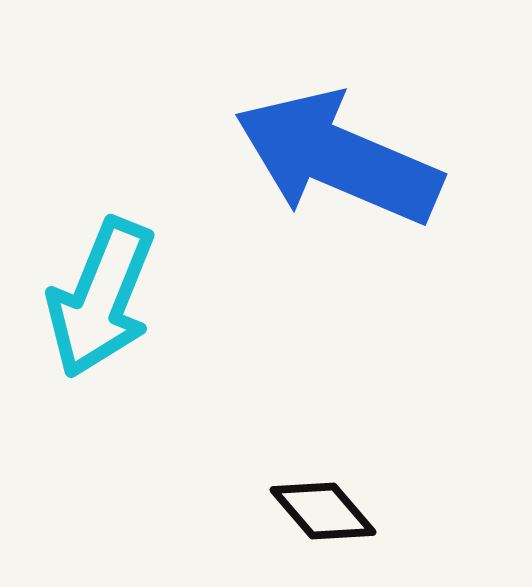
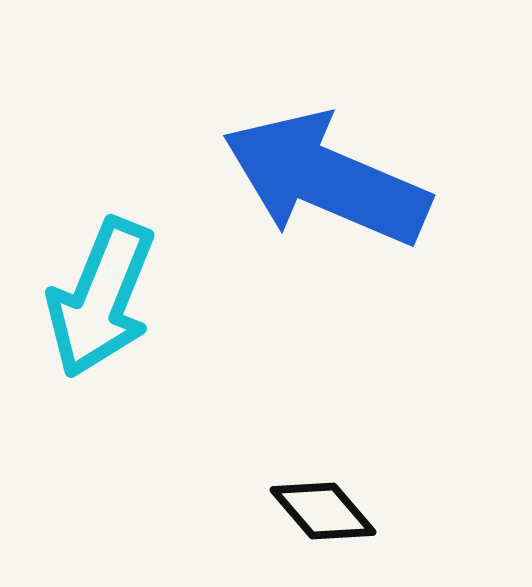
blue arrow: moved 12 px left, 21 px down
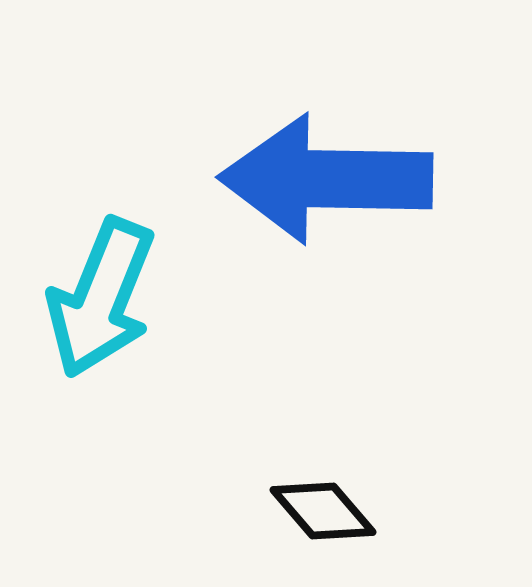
blue arrow: rotated 22 degrees counterclockwise
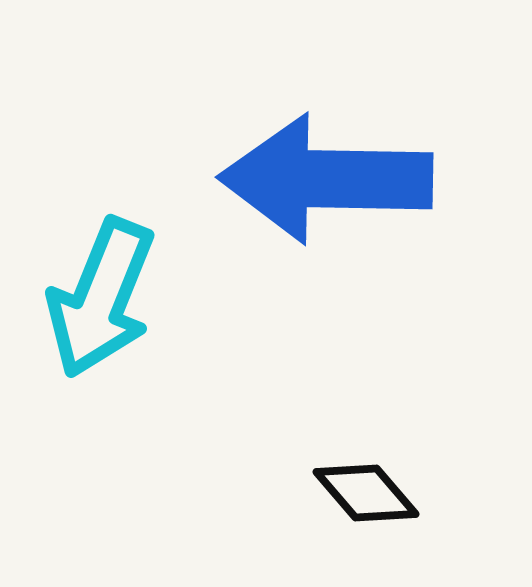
black diamond: moved 43 px right, 18 px up
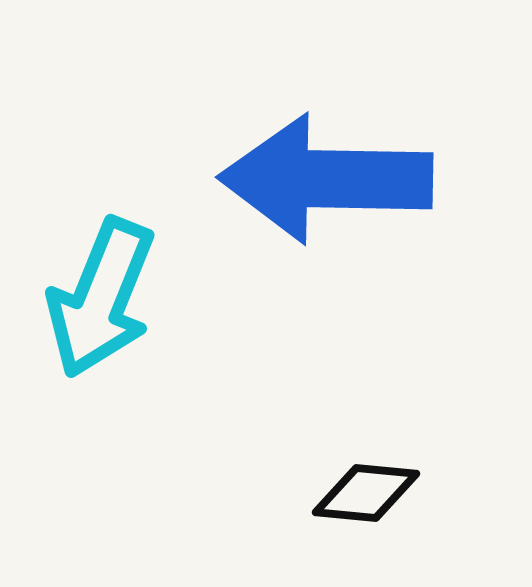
black diamond: rotated 44 degrees counterclockwise
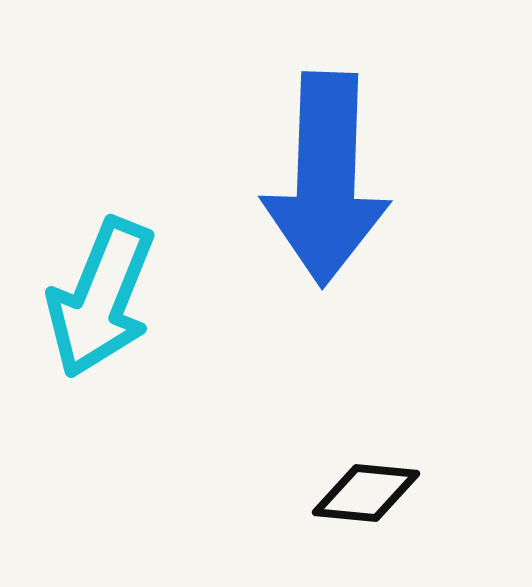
blue arrow: rotated 89 degrees counterclockwise
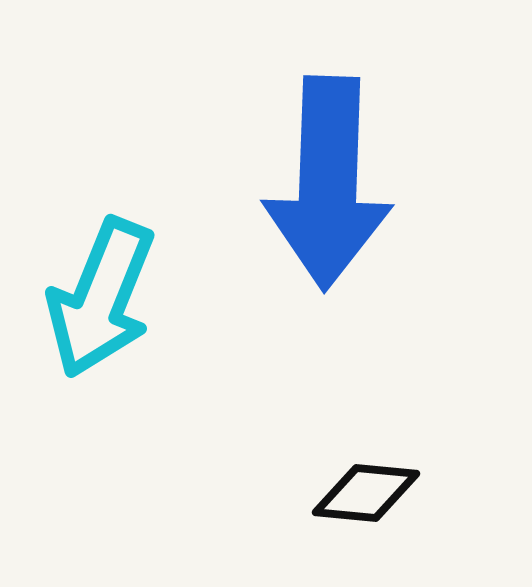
blue arrow: moved 2 px right, 4 px down
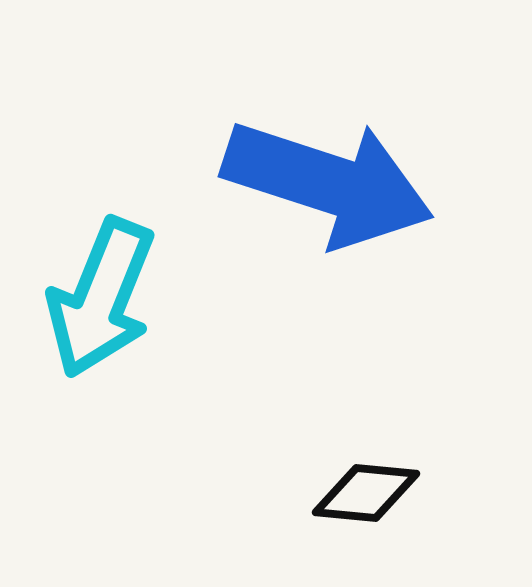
blue arrow: rotated 74 degrees counterclockwise
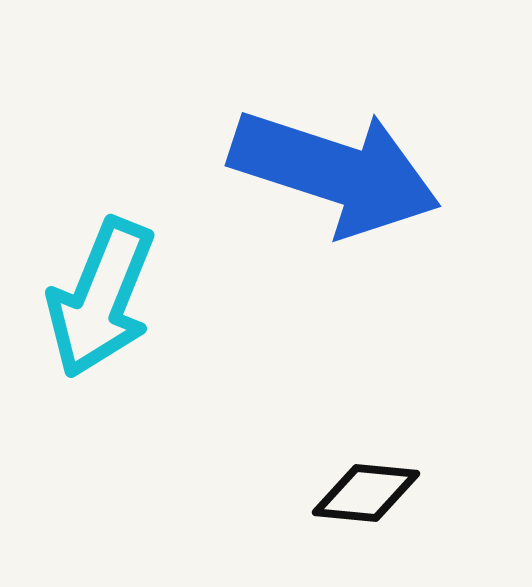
blue arrow: moved 7 px right, 11 px up
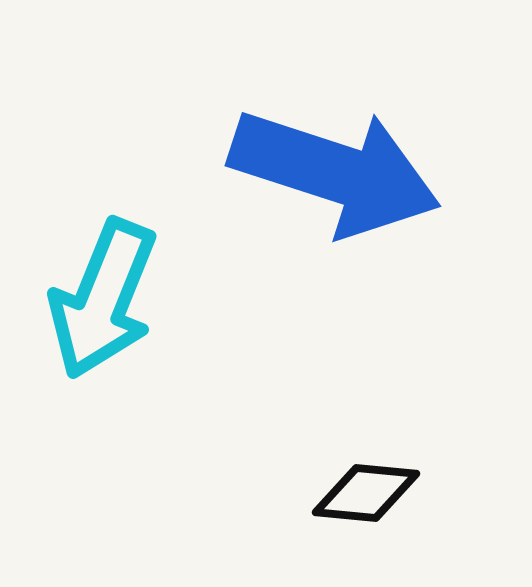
cyan arrow: moved 2 px right, 1 px down
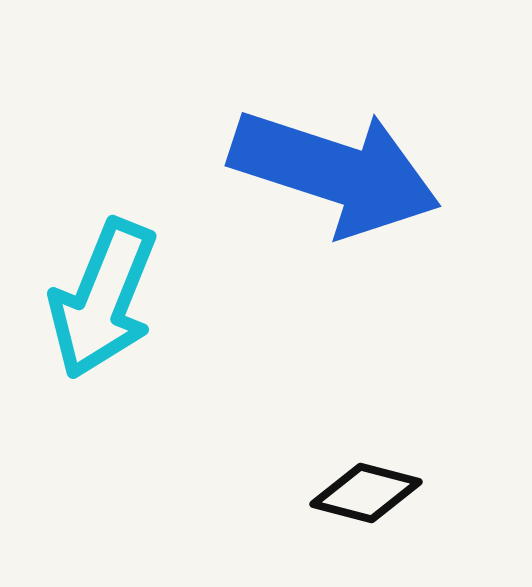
black diamond: rotated 9 degrees clockwise
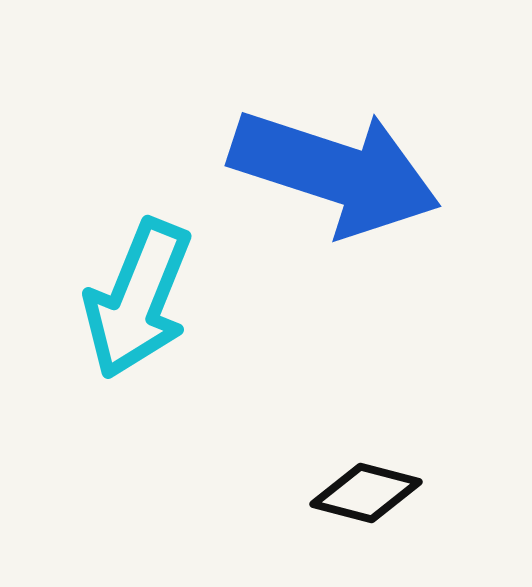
cyan arrow: moved 35 px right
